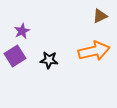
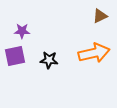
purple star: rotated 28 degrees clockwise
orange arrow: moved 2 px down
purple square: rotated 20 degrees clockwise
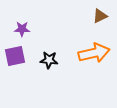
purple star: moved 2 px up
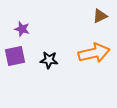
purple star: rotated 14 degrees clockwise
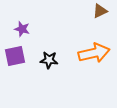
brown triangle: moved 5 px up
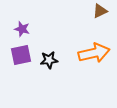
purple square: moved 6 px right, 1 px up
black star: rotated 12 degrees counterclockwise
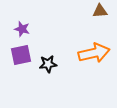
brown triangle: rotated 21 degrees clockwise
black star: moved 1 px left, 4 px down
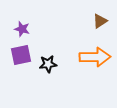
brown triangle: moved 10 px down; rotated 28 degrees counterclockwise
orange arrow: moved 1 px right, 4 px down; rotated 12 degrees clockwise
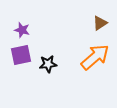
brown triangle: moved 2 px down
purple star: moved 1 px down
orange arrow: rotated 40 degrees counterclockwise
